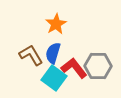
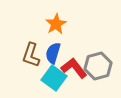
brown L-shape: rotated 130 degrees counterclockwise
gray hexagon: rotated 16 degrees counterclockwise
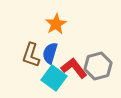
blue semicircle: moved 3 px left
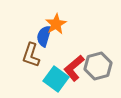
blue semicircle: moved 6 px left, 17 px up
red L-shape: rotated 92 degrees counterclockwise
cyan square: moved 2 px right, 1 px down
